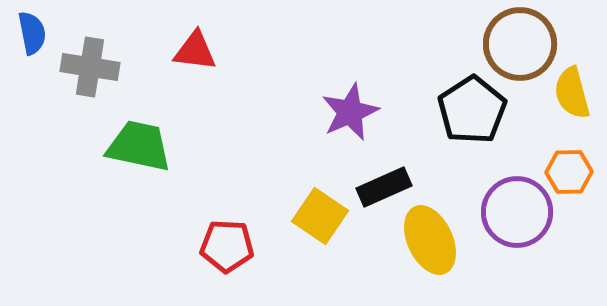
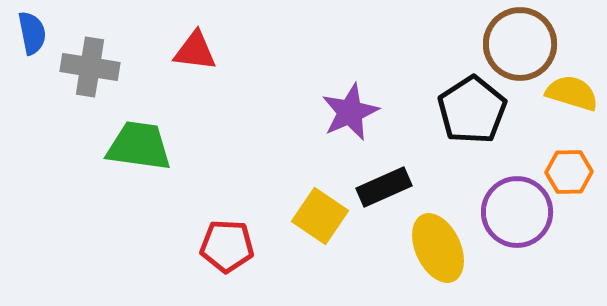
yellow semicircle: rotated 122 degrees clockwise
green trapezoid: rotated 4 degrees counterclockwise
yellow ellipse: moved 8 px right, 8 px down
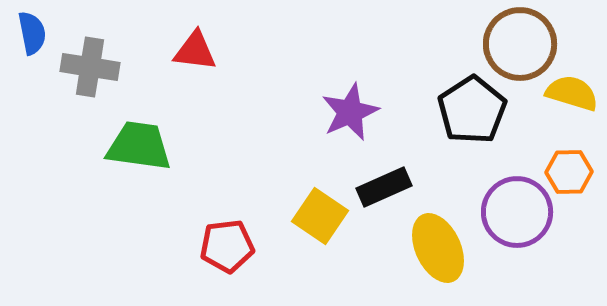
red pentagon: rotated 10 degrees counterclockwise
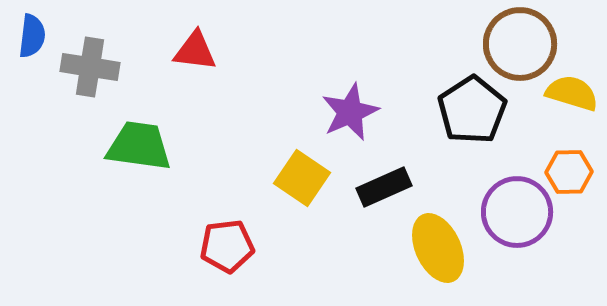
blue semicircle: moved 3 px down; rotated 18 degrees clockwise
yellow square: moved 18 px left, 38 px up
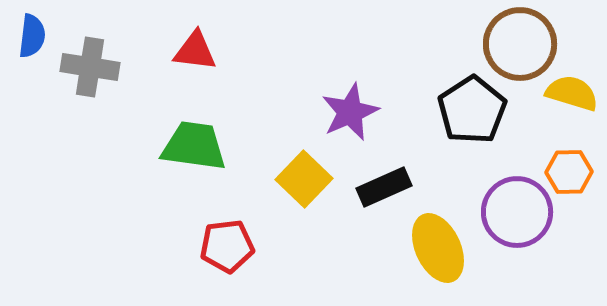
green trapezoid: moved 55 px right
yellow square: moved 2 px right, 1 px down; rotated 10 degrees clockwise
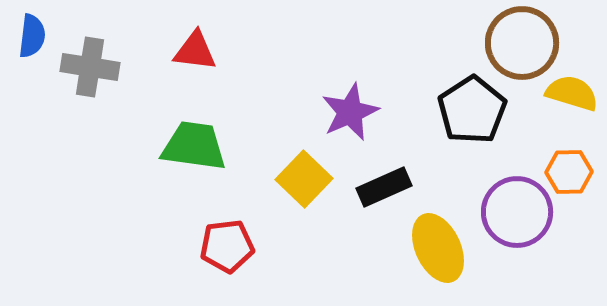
brown circle: moved 2 px right, 1 px up
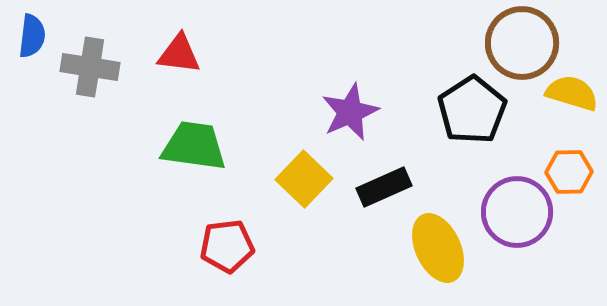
red triangle: moved 16 px left, 3 px down
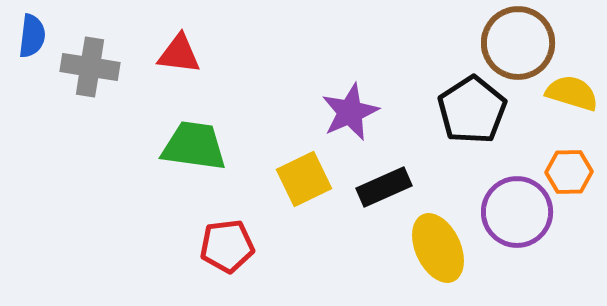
brown circle: moved 4 px left
yellow square: rotated 20 degrees clockwise
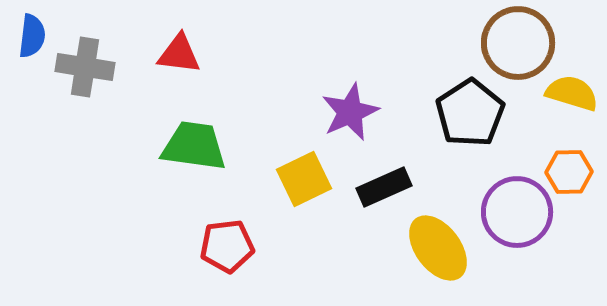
gray cross: moved 5 px left
black pentagon: moved 2 px left, 3 px down
yellow ellipse: rotated 12 degrees counterclockwise
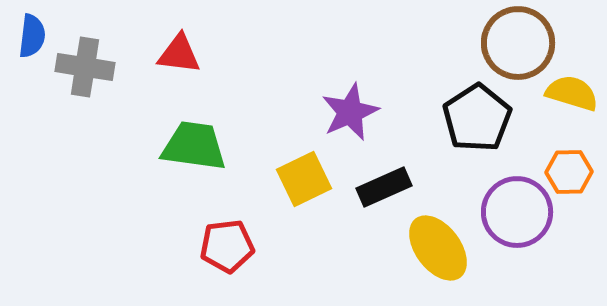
black pentagon: moved 7 px right, 5 px down
